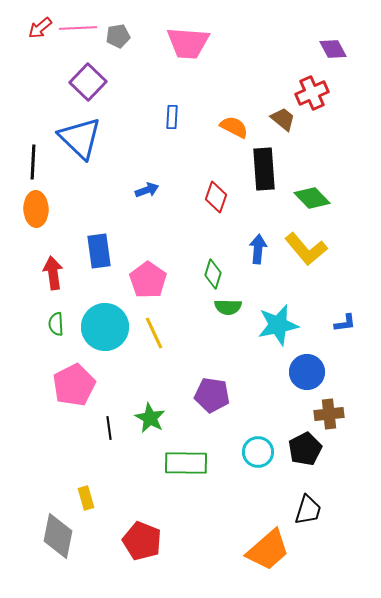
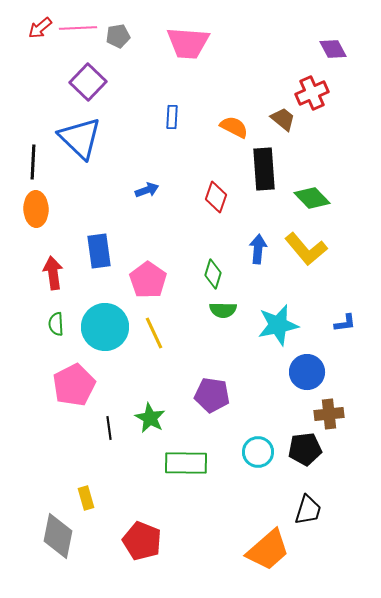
green semicircle at (228, 307): moved 5 px left, 3 px down
black pentagon at (305, 449): rotated 20 degrees clockwise
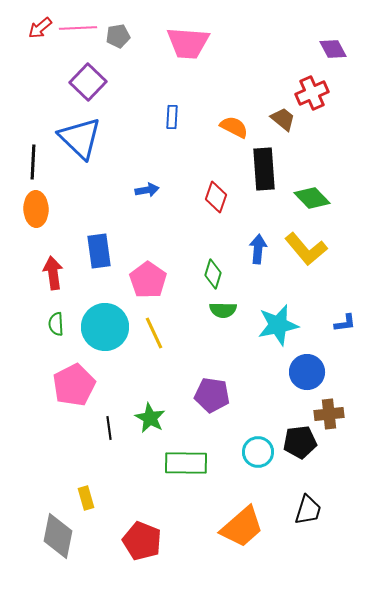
blue arrow at (147, 190): rotated 10 degrees clockwise
black pentagon at (305, 449): moved 5 px left, 7 px up
orange trapezoid at (268, 550): moved 26 px left, 23 px up
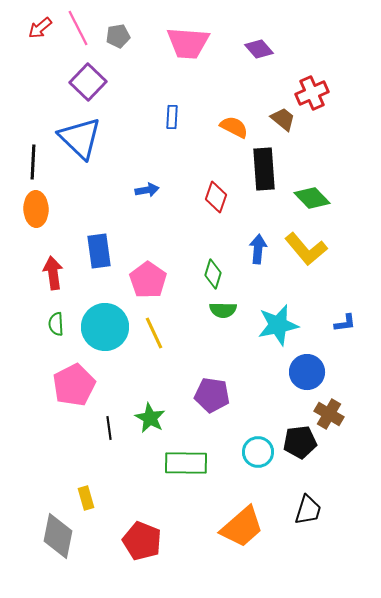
pink line at (78, 28): rotated 66 degrees clockwise
purple diamond at (333, 49): moved 74 px left; rotated 12 degrees counterclockwise
brown cross at (329, 414): rotated 36 degrees clockwise
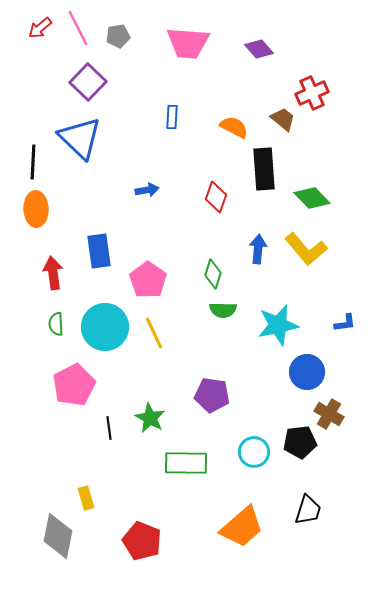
cyan circle at (258, 452): moved 4 px left
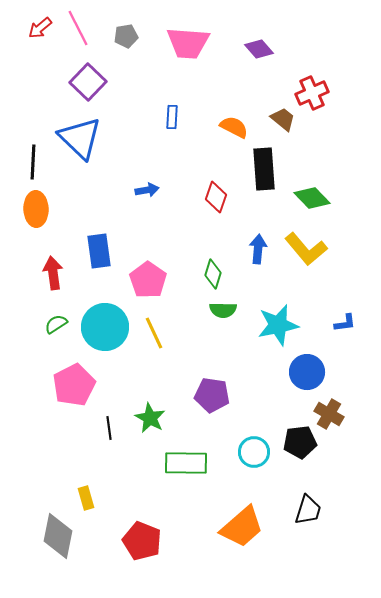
gray pentagon at (118, 36): moved 8 px right
green semicircle at (56, 324): rotated 60 degrees clockwise
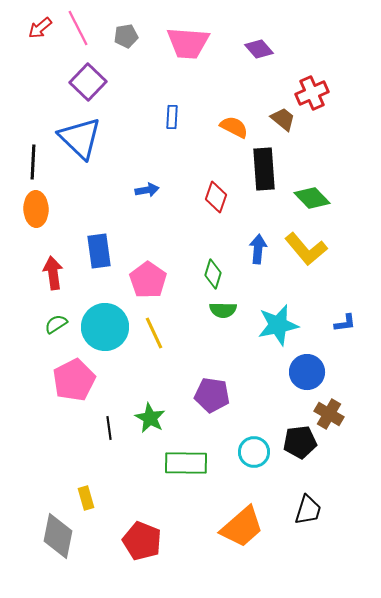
pink pentagon at (74, 385): moved 5 px up
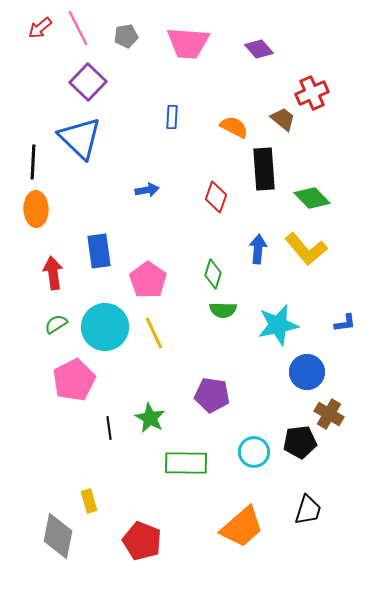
yellow rectangle at (86, 498): moved 3 px right, 3 px down
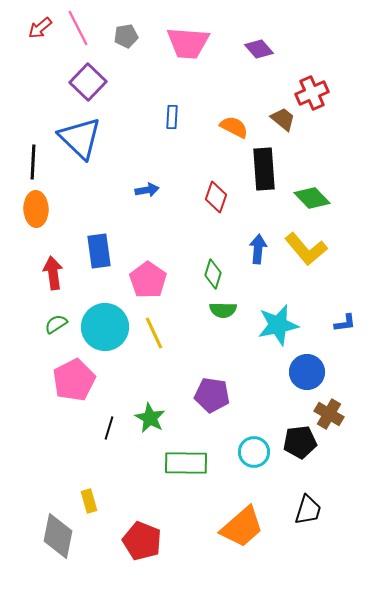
black line at (109, 428): rotated 25 degrees clockwise
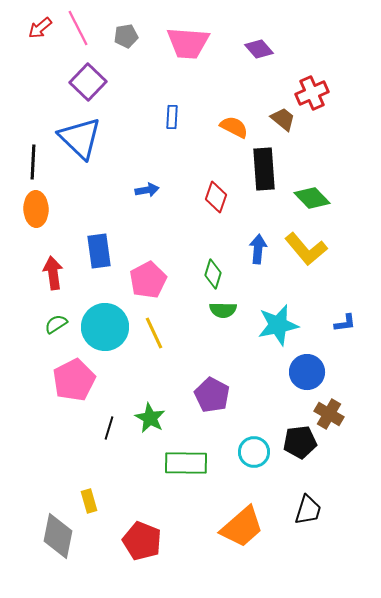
pink pentagon at (148, 280): rotated 9 degrees clockwise
purple pentagon at (212, 395): rotated 20 degrees clockwise
